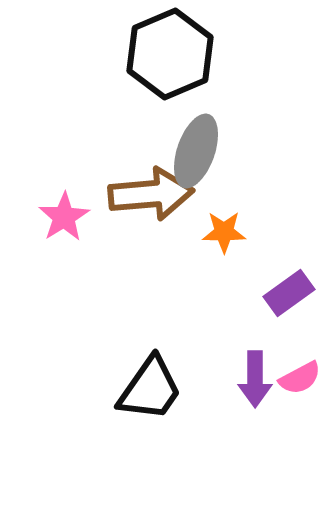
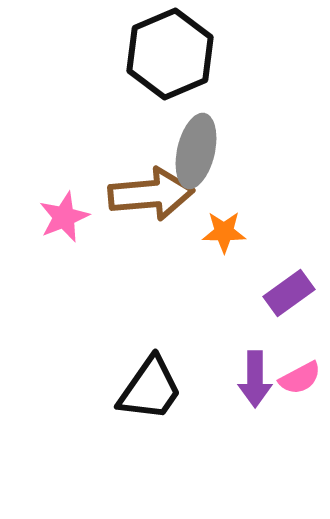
gray ellipse: rotated 6 degrees counterclockwise
pink star: rotated 9 degrees clockwise
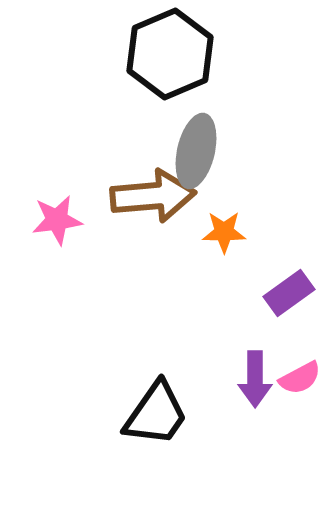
brown arrow: moved 2 px right, 2 px down
pink star: moved 7 px left, 3 px down; rotated 15 degrees clockwise
black trapezoid: moved 6 px right, 25 px down
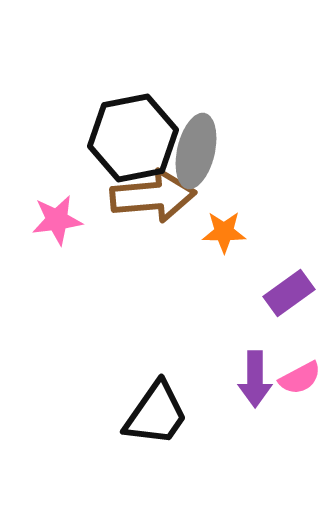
black hexagon: moved 37 px left, 84 px down; rotated 12 degrees clockwise
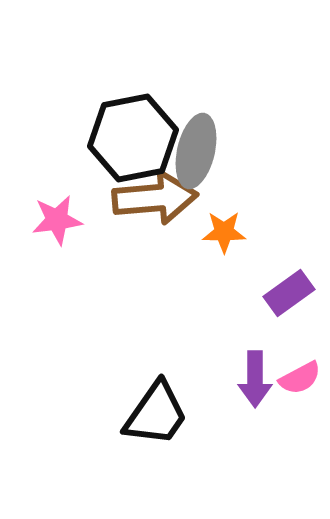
brown arrow: moved 2 px right, 2 px down
